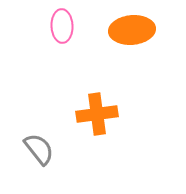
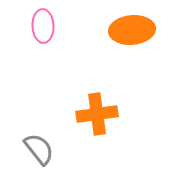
pink ellipse: moved 19 px left
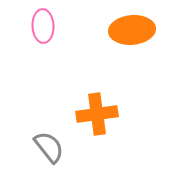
gray semicircle: moved 10 px right, 2 px up
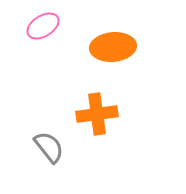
pink ellipse: rotated 60 degrees clockwise
orange ellipse: moved 19 px left, 17 px down
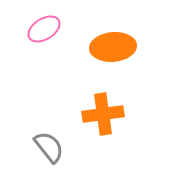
pink ellipse: moved 1 px right, 3 px down
orange cross: moved 6 px right
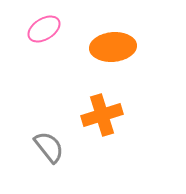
orange cross: moved 1 px left, 1 px down; rotated 9 degrees counterclockwise
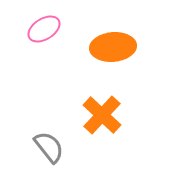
orange cross: rotated 30 degrees counterclockwise
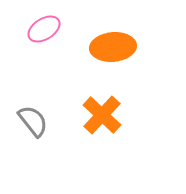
gray semicircle: moved 16 px left, 26 px up
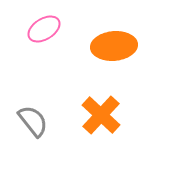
orange ellipse: moved 1 px right, 1 px up
orange cross: moved 1 px left
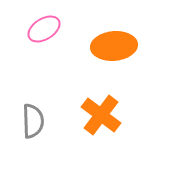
orange cross: rotated 6 degrees counterclockwise
gray semicircle: rotated 36 degrees clockwise
